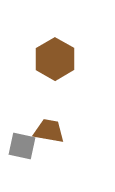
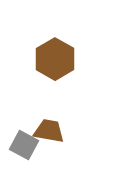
gray square: moved 2 px right, 1 px up; rotated 16 degrees clockwise
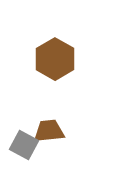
brown trapezoid: rotated 16 degrees counterclockwise
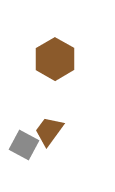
brown trapezoid: rotated 48 degrees counterclockwise
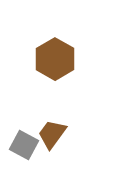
brown trapezoid: moved 3 px right, 3 px down
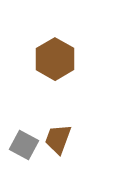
brown trapezoid: moved 6 px right, 5 px down; rotated 16 degrees counterclockwise
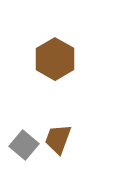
gray square: rotated 12 degrees clockwise
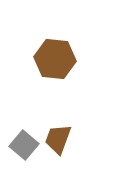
brown hexagon: rotated 24 degrees counterclockwise
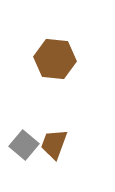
brown trapezoid: moved 4 px left, 5 px down
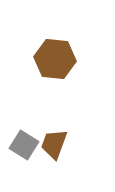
gray square: rotated 8 degrees counterclockwise
